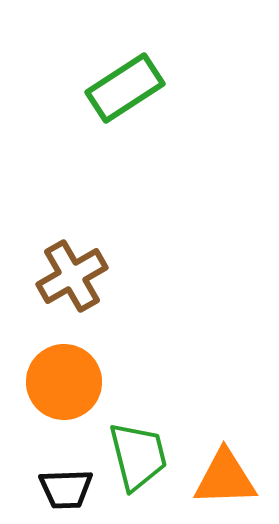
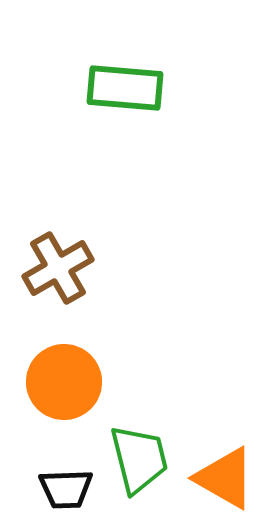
green rectangle: rotated 38 degrees clockwise
brown cross: moved 14 px left, 8 px up
green trapezoid: moved 1 px right, 3 px down
orange triangle: rotated 32 degrees clockwise
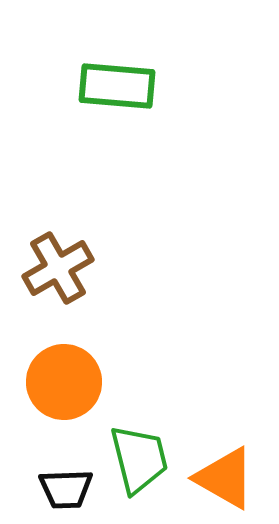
green rectangle: moved 8 px left, 2 px up
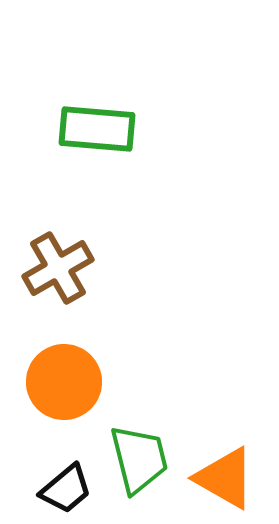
green rectangle: moved 20 px left, 43 px down
black trapezoid: rotated 38 degrees counterclockwise
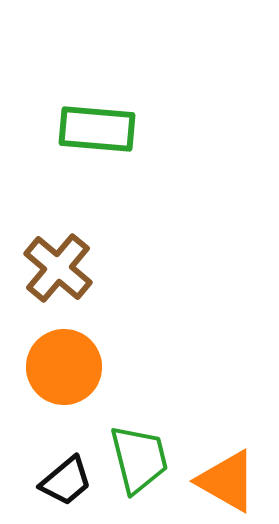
brown cross: rotated 20 degrees counterclockwise
orange circle: moved 15 px up
orange triangle: moved 2 px right, 3 px down
black trapezoid: moved 8 px up
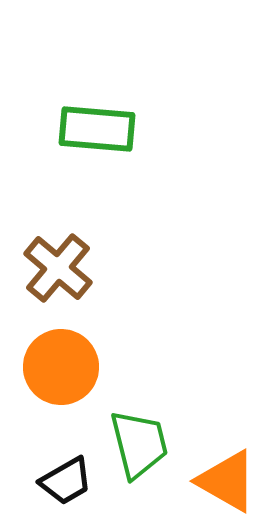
orange circle: moved 3 px left
green trapezoid: moved 15 px up
black trapezoid: rotated 10 degrees clockwise
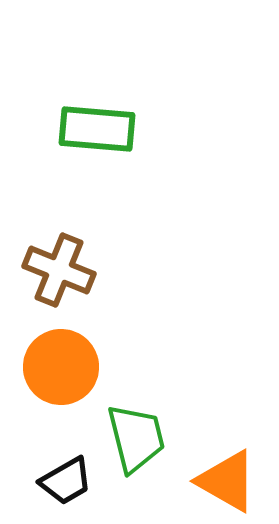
brown cross: moved 1 px right, 2 px down; rotated 18 degrees counterclockwise
green trapezoid: moved 3 px left, 6 px up
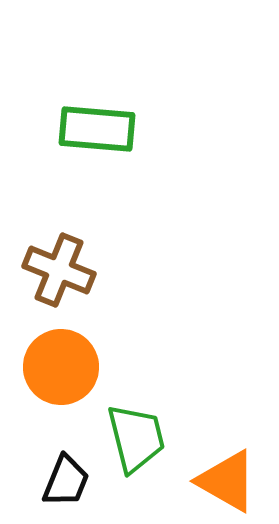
black trapezoid: rotated 38 degrees counterclockwise
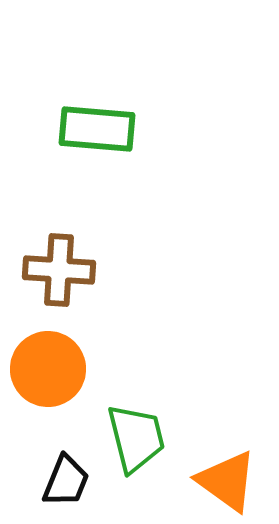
brown cross: rotated 18 degrees counterclockwise
orange circle: moved 13 px left, 2 px down
orange triangle: rotated 6 degrees clockwise
